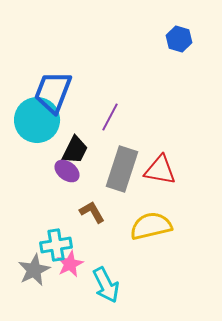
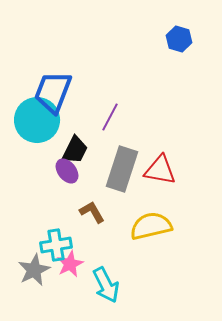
purple ellipse: rotated 15 degrees clockwise
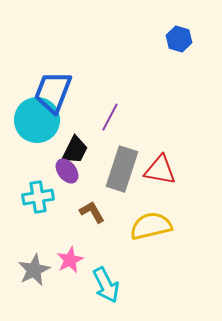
cyan cross: moved 18 px left, 48 px up
pink star: moved 4 px up
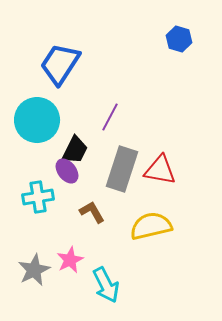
blue trapezoid: moved 7 px right, 28 px up; rotated 12 degrees clockwise
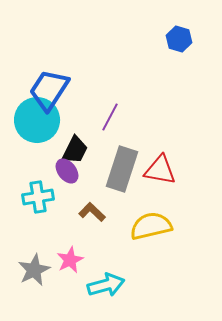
blue trapezoid: moved 11 px left, 26 px down
brown L-shape: rotated 16 degrees counterclockwise
cyan arrow: rotated 78 degrees counterclockwise
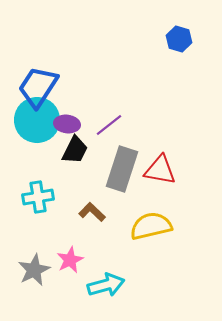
blue trapezoid: moved 11 px left, 3 px up
purple line: moved 1 px left, 8 px down; rotated 24 degrees clockwise
purple ellipse: moved 47 px up; rotated 45 degrees counterclockwise
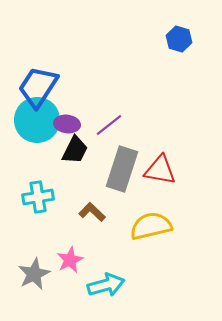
gray star: moved 4 px down
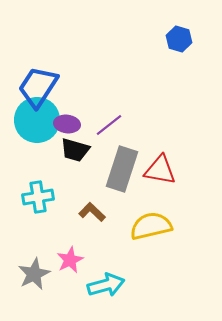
black trapezoid: rotated 80 degrees clockwise
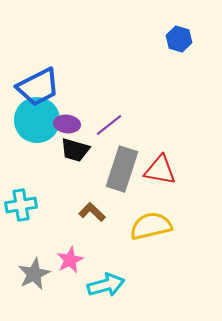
blue trapezoid: rotated 150 degrees counterclockwise
cyan cross: moved 17 px left, 8 px down
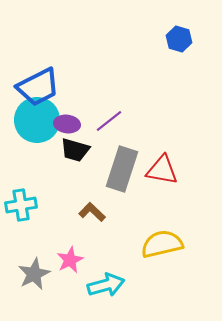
purple line: moved 4 px up
red triangle: moved 2 px right
yellow semicircle: moved 11 px right, 18 px down
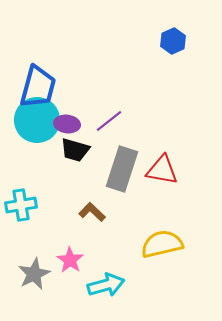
blue hexagon: moved 6 px left, 2 px down; rotated 20 degrees clockwise
blue trapezoid: rotated 48 degrees counterclockwise
pink star: rotated 12 degrees counterclockwise
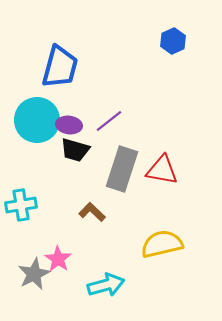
blue trapezoid: moved 22 px right, 20 px up
purple ellipse: moved 2 px right, 1 px down
pink star: moved 12 px left, 1 px up
